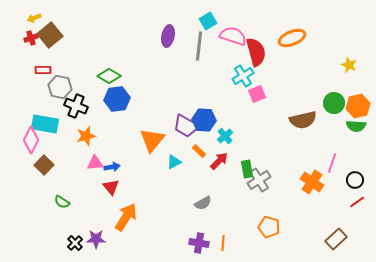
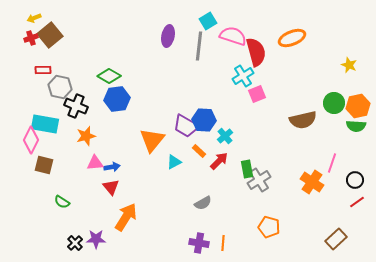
brown square at (44, 165): rotated 30 degrees counterclockwise
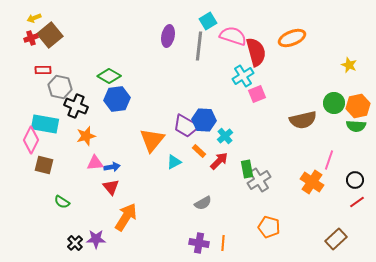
pink line at (332, 163): moved 3 px left, 3 px up
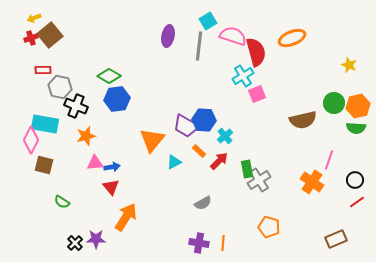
green semicircle at (356, 126): moved 2 px down
brown rectangle at (336, 239): rotated 20 degrees clockwise
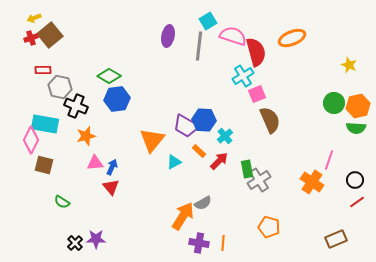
brown semicircle at (303, 120): moved 33 px left; rotated 100 degrees counterclockwise
blue arrow at (112, 167): rotated 56 degrees counterclockwise
orange arrow at (126, 217): moved 57 px right, 1 px up
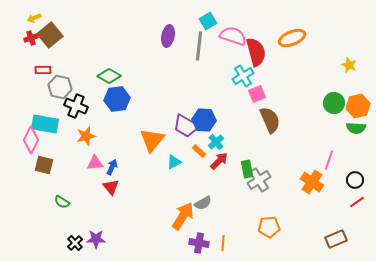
cyan cross at (225, 136): moved 9 px left, 6 px down
orange pentagon at (269, 227): rotated 20 degrees counterclockwise
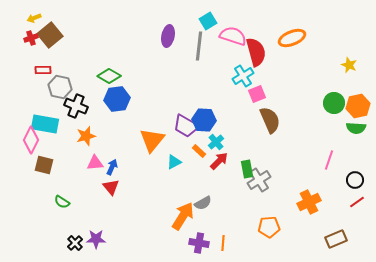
orange cross at (312, 182): moved 3 px left, 20 px down; rotated 30 degrees clockwise
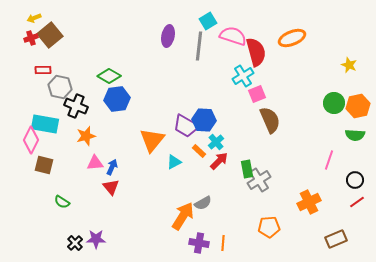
green semicircle at (356, 128): moved 1 px left, 7 px down
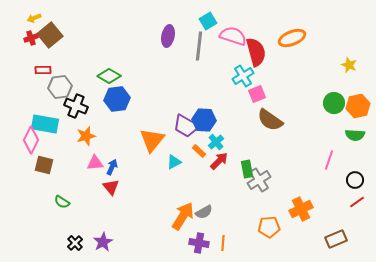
gray hexagon at (60, 87): rotated 20 degrees counterclockwise
brown semicircle at (270, 120): rotated 148 degrees clockwise
orange cross at (309, 202): moved 8 px left, 7 px down
gray semicircle at (203, 203): moved 1 px right, 9 px down
purple star at (96, 239): moved 7 px right, 3 px down; rotated 30 degrees counterclockwise
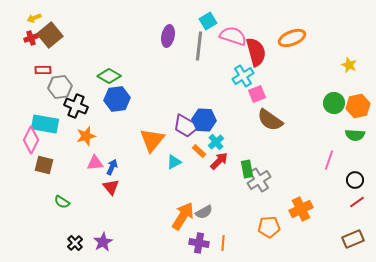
brown rectangle at (336, 239): moved 17 px right
